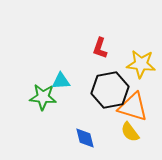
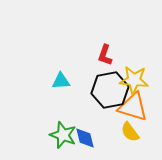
red L-shape: moved 5 px right, 7 px down
yellow star: moved 7 px left, 16 px down
green star: moved 20 px right, 38 px down; rotated 16 degrees clockwise
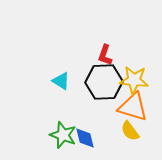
cyan triangle: rotated 36 degrees clockwise
black hexagon: moved 6 px left, 8 px up; rotated 9 degrees clockwise
yellow semicircle: moved 1 px up
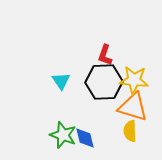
cyan triangle: rotated 24 degrees clockwise
yellow semicircle: rotated 35 degrees clockwise
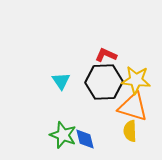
red L-shape: moved 1 px right; rotated 95 degrees clockwise
yellow star: moved 2 px right
blue diamond: moved 1 px down
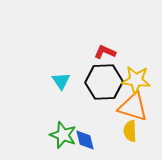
red L-shape: moved 1 px left, 3 px up
blue diamond: moved 1 px down
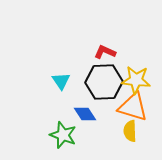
blue diamond: moved 26 px up; rotated 20 degrees counterclockwise
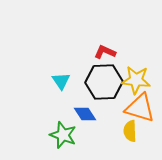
orange triangle: moved 7 px right, 1 px down
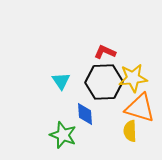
yellow star: moved 3 px left, 2 px up; rotated 12 degrees counterclockwise
blue diamond: rotated 30 degrees clockwise
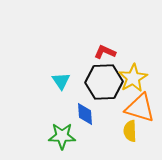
yellow star: rotated 24 degrees counterclockwise
green star: moved 1 px left, 1 px down; rotated 20 degrees counterclockwise
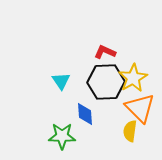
black hexagon: moved 2 px right
orange triangle: rotated 28 degrees clockwise
yellow semicircle: rotated 10 degrees clockwise
